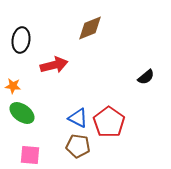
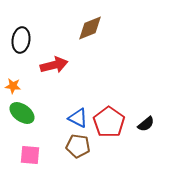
black semicircle: moved 47 px down
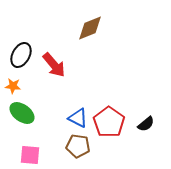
black ellipse: moved 15 px down; rotated 20 degrees clockwise
red arrow: rotated 64 degrees clockwise
